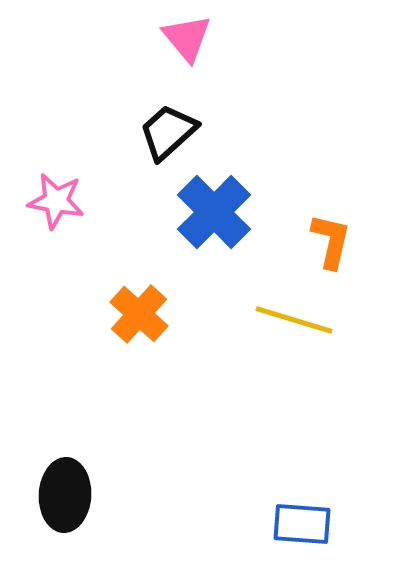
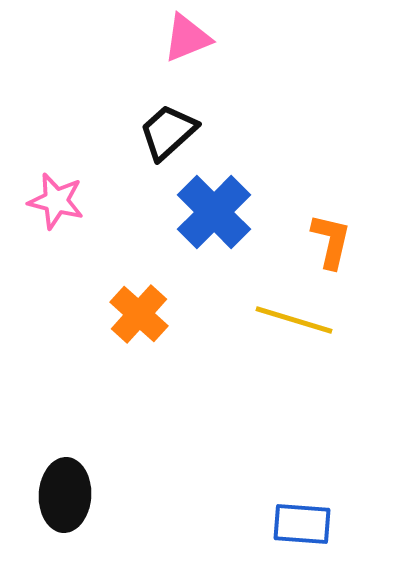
pink triangle: rotated 48 degrees clockwise
pink star: rotated 4 degrees clockwise
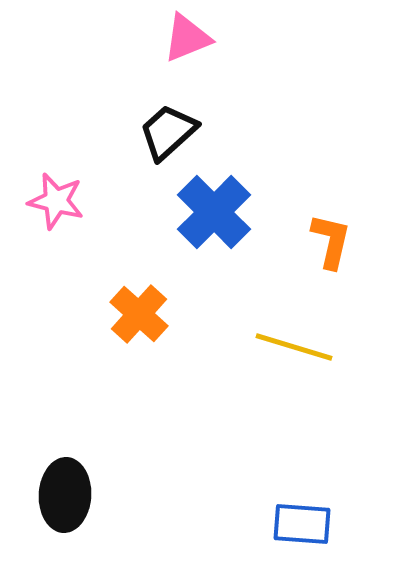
yellow line: moved 27 px down
